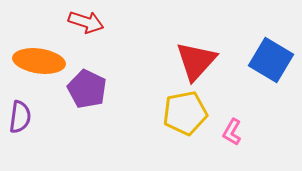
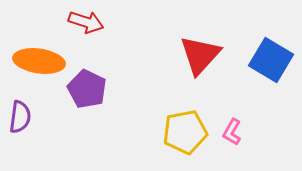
red triangle: moved 4 px right, 6 px up
yellow pentagon: moved 19 px down
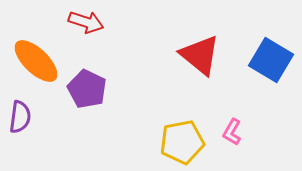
red triangle: rotated 33 degrees counterclockwise
orange ellipse: moved 3 px left; rotated 36 degrees clockwise
yellow pentagon: moved 3 px left, 10 px down
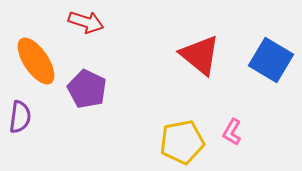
orange ellipse: rotated 12 degrees clockwise
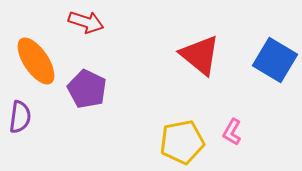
blue square: moved 4 px right
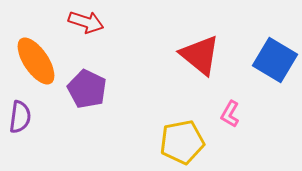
pink L-shape: moved 2 px left, 18 px up
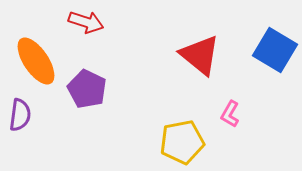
blue square: moved 10 px up
purple semicircle: moved 2 px up
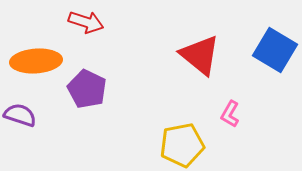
orange ellipse: rotated 60 degrees counterclockwise
purple semicircle: rotated 80 degrees counterclockwise
yellow pentagon: moved 3 px down
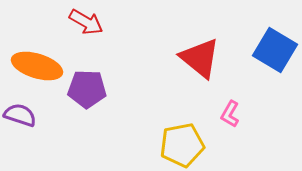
red arrow: rotated 12 degrees clockwise
red triangle: moved 3 px down
orange ellipse: moved 1 px right, 5 px down; rotated 21 degrees clockwise
purple pentagon: rotated 24 degrees counterclockwise
